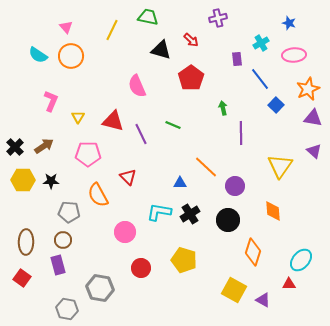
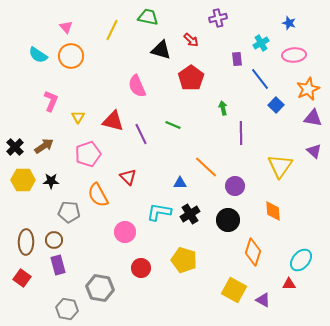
pink pentagon at (88, 154): rotated 20 degrees counterclockwise
brown circle at (63, 240): moved 9 px left
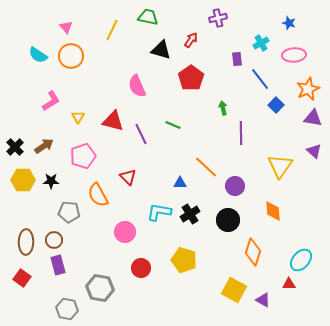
red arrow at (191, 40): rotated 98 degrees counterclockwise
pink L-shape at (51, 101): rotated 35 degrees clockwise
pink pentagon at (88, 154): moved 5 px left, 2 px down
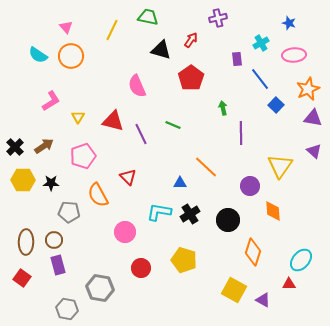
black star at (51, 181): moved 2 px down
purple circle at (235, 186): moved 15 px right
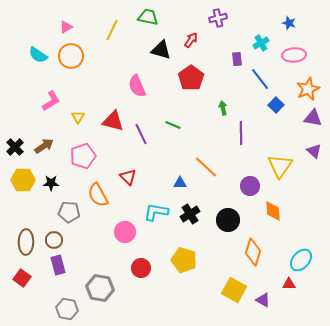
pink triangle at (66, 27): rotated 40 degrees clockwise
cyan L-shape at (159, 212): moved 3 px left
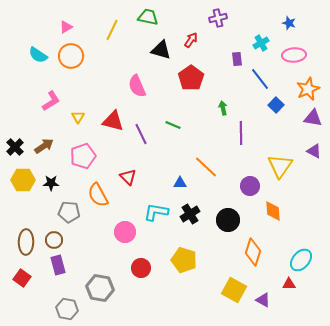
purple triangle at (314, 151): rotated 14 degrees counterclockwise
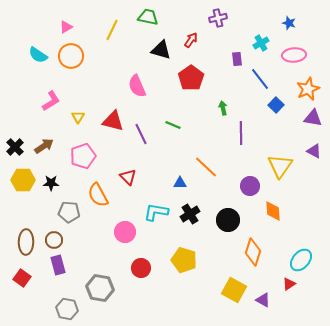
red triangle at (289, 284): rotated 32 degrees counterclockwise
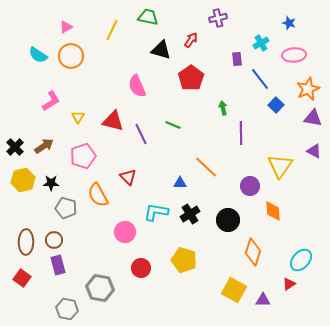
yellow hexagon at (23, 180): rotated 15 degrees counterclockwise
gray pentagon at (69, 212): moved 3 px left, 4 px up; rotated 10 degrees clockwise
purple triangle at (263, 300): rotated 28 degrees counterclockwise
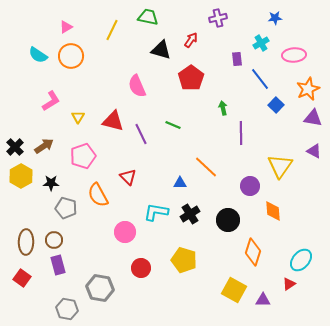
blue star at (289, 23): moved 14 px left, 5 px up; rotated 24 degrees counterclockwise
yellow hexagon at (23, 180): moved 2 px left, 4 px up; rotated 15 degrees counterclockwise
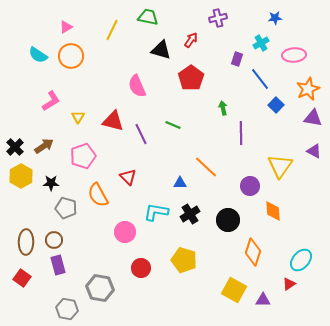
purple rectangle at (237, 59): rotated 24 degrees clockwise
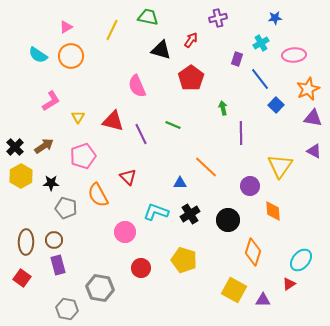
cyan L-shape at (156, 212): rotated 10 degrees clockwise
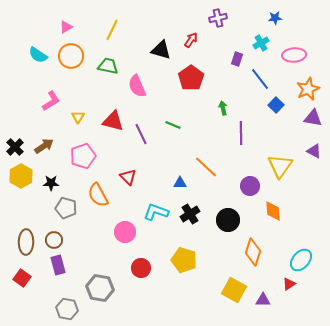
green trapezoid at (148, 17): moved 40 px left, 49 px down
